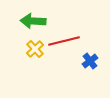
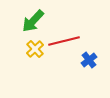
green arrow: rotated 50 degrees counterclockwise
blue cross: moved 1 px left, 1 px up
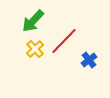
red line: rotated 32 degrees counterclockwise
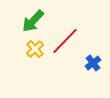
red line: moved 1 px right
blue cross: moved 4 px right, 3 px down
